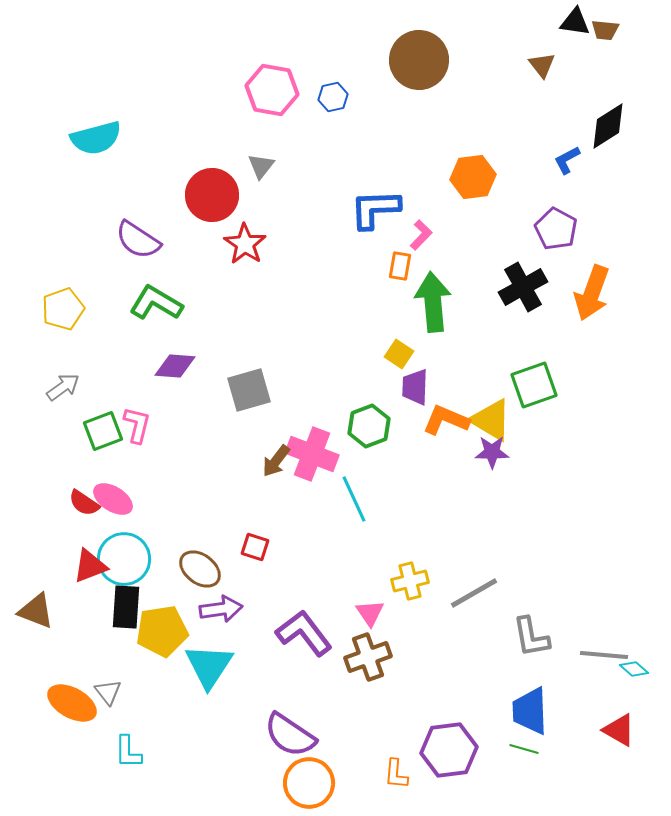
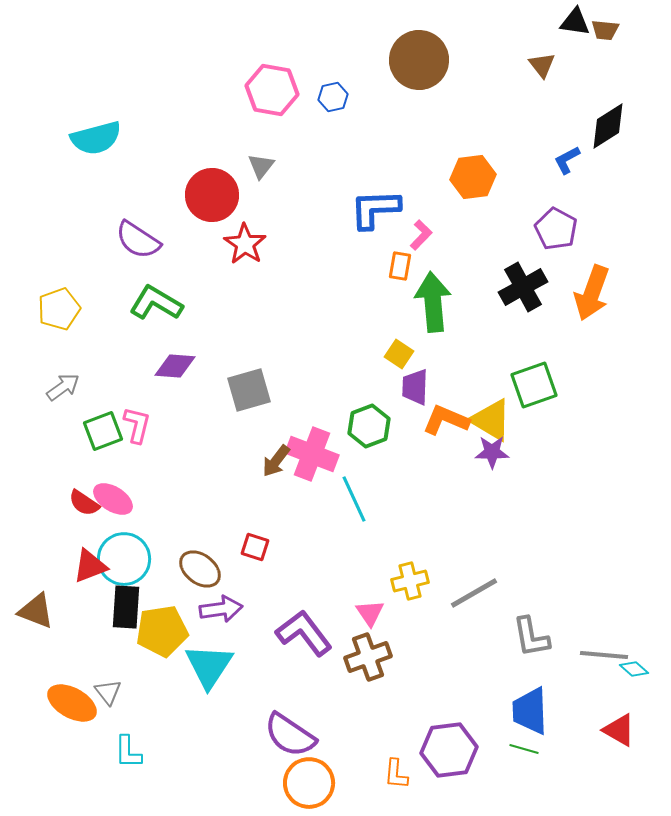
yellow pentagon at (63, 309): moved 4 px left
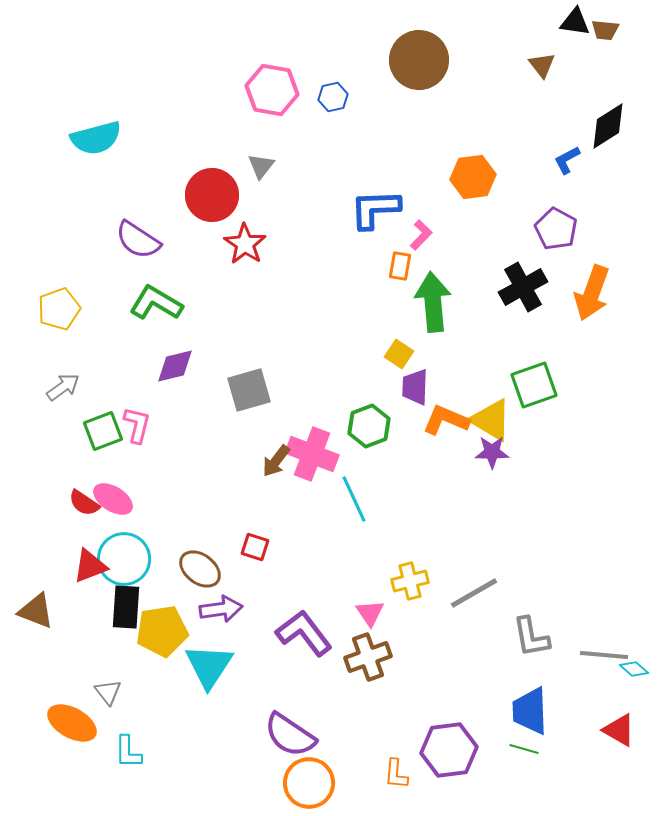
purple diamond at (175, 366): rotated 18 degrees counterclockwise
orange ellipse at (72, 703): moved 20 px down
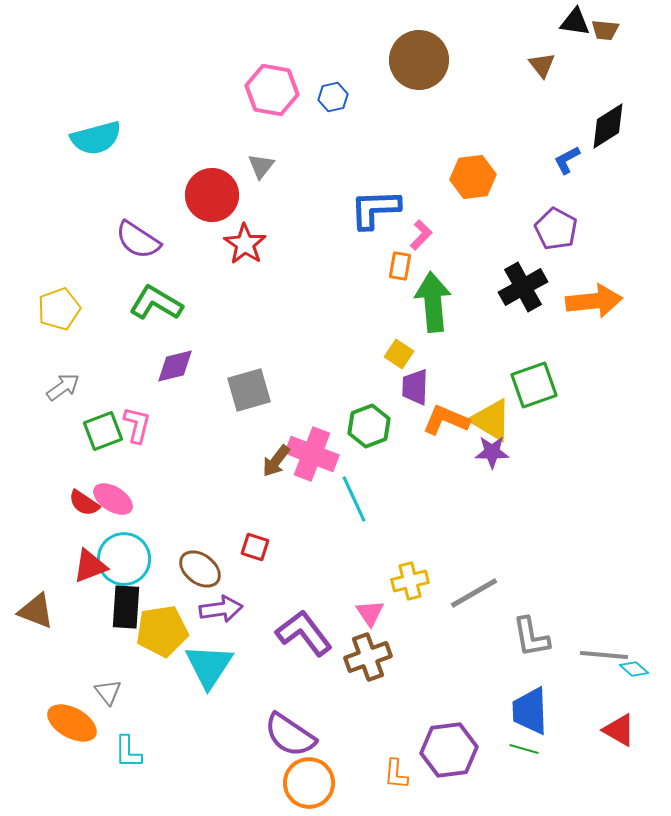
orange arrow at (592, 293): moved 2 px right, 8 px down; rotated 116 degrees counterclockwise
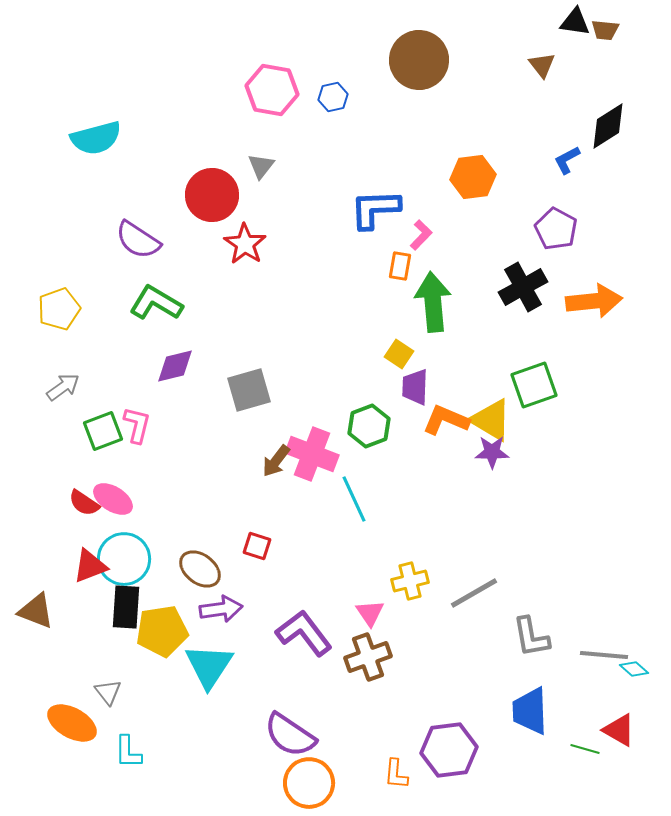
red square at (255, 547): moved 2 px right, 1 px up
green line at (524, 749): moved 61 px right
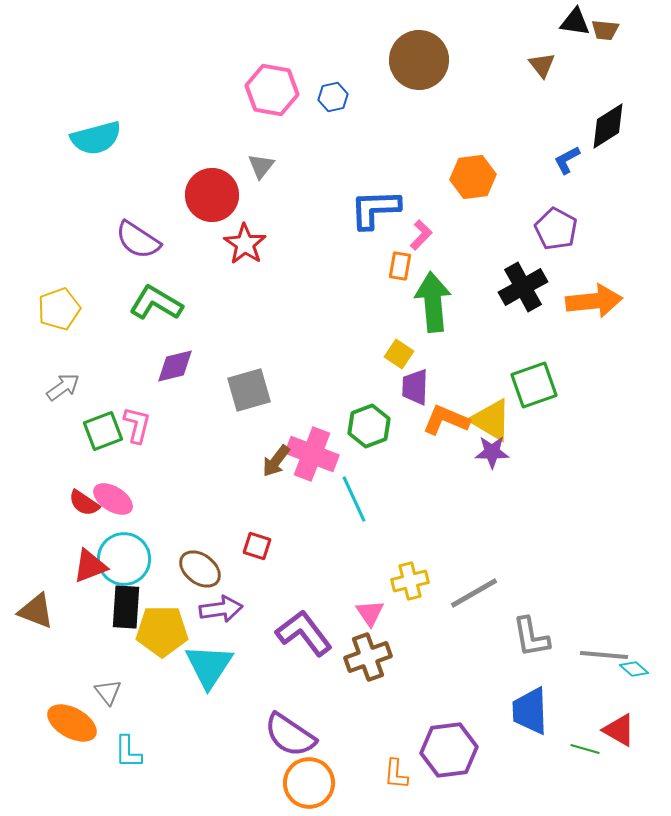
yellow pentagon at (162, 631): rotated 9 degrees clockwise
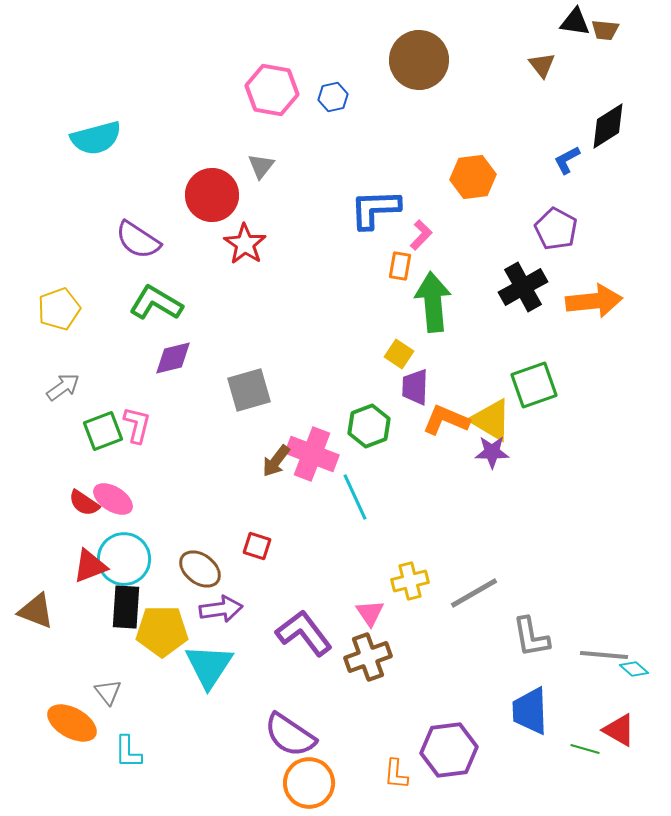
purple diamond at (175, 366): moved 2 px left, 8 px up
cyan line at (354, 499): moved 1 px right, 2 px up
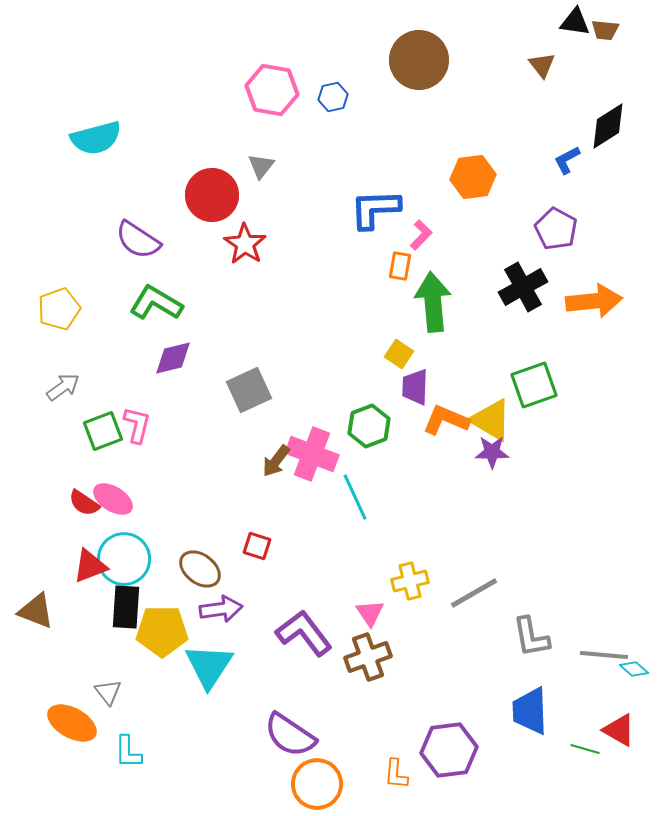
gray square at (249, 390): rotated 9 degrees counterclockwise
orange circle at (309, 783): moved 8 px right, 1 px down
